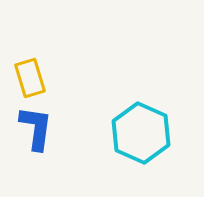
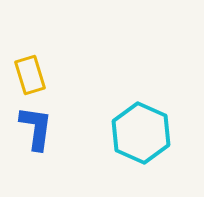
yellow rectangle: moved 3 px up
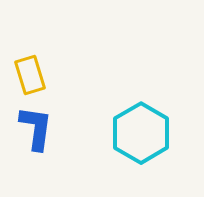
cyan hexagon: rotated 6 degrees clockwise
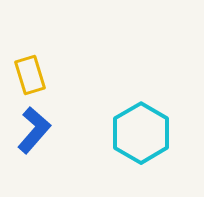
blue L-shape: moved 2 px left, 2 px down; rotated 33 degrees clockwise
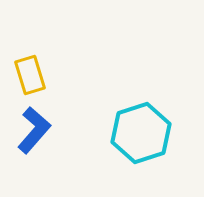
cyan hexagon: rotated 12 degrees clockwise
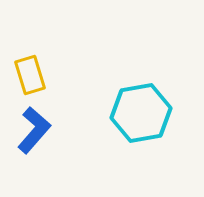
cyan hexagon: moved 20 px up; rotated 8 degrees clockwise
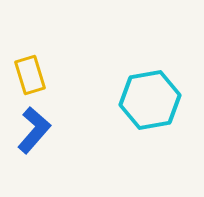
cyan hexagon: moved 9 px right, 13 px up
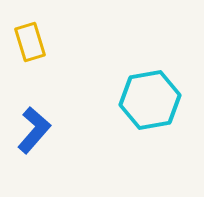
yellow rectangle: moved 33 px up
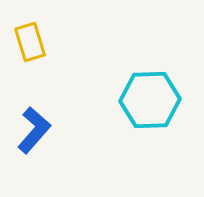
cyan hexagon: rotated 8 degrees clockwise
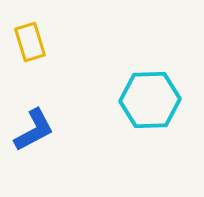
blue L-shape: rotated 21 degrees clockwise
